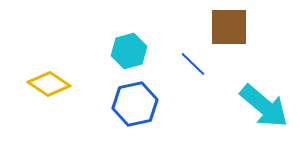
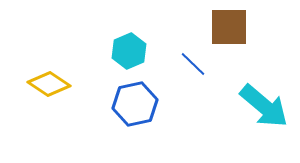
cyan hexagon: rotated 8 degrees counterclockwise
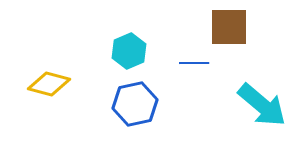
blue line: moved 1 px right, 1 px up; rotated 44 degrees counterclockwise
yellow diamond: rotated 18 degrees counterclockwise
cyan arrow: moved 2 px left, 1 px up
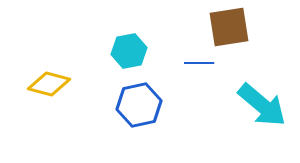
brown square: rotated 9 degrees counterclockwise
cyan hexagon: rotated 12 degrees clockwise
blue line: moved 5 px right
blue hexagon: moved 4 px right, 1 px down
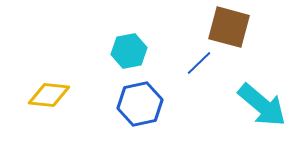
brown square: rotated 24 degrees clockwise
blue line: rotated 44 degrees counterclockwise
yellow diamond: moved 11 px down; rotated 9 degrees counterclockwise
blue hexagon: moved 1 px right, 1 px up
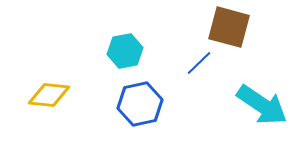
cyan hexagon: moved 4 px left
cyan arrow: rotated 6 degrees counterclockwise
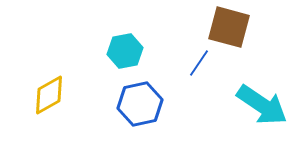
blue line: rotated 12 degrees counterclockwise
yellow diamond: rotated 36 degrees counterclockwise
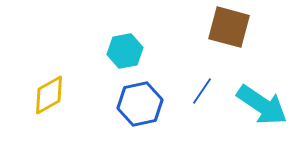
blue line: moved 3 px right, 28 px down
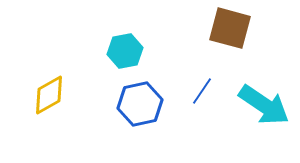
brown square: moved 1 px right, 1 px down
cyan arrow: moved 2 px right
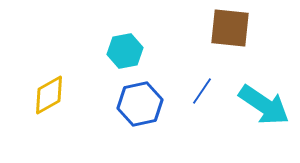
brown square: rotated 9 degrees counterclockwise
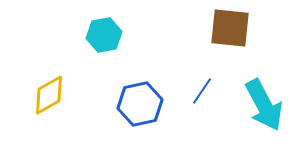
cyan hexagon: moved 21 px left, 16 px up
cyan arrow: rotated 28 degrees clockwise
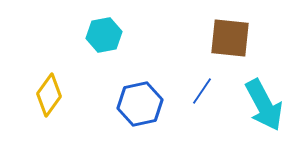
brown square: moved 10 px down
yellow diamond: rotated 24 degrees counterclockwise
